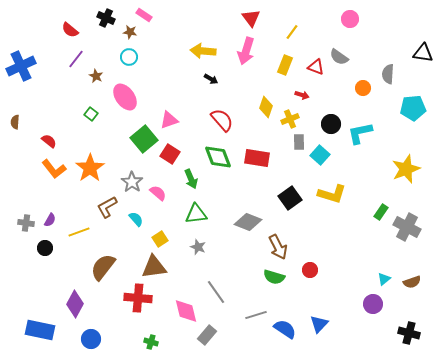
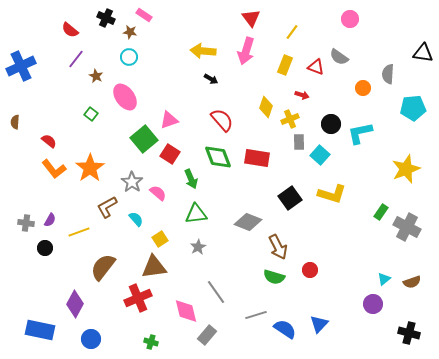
gray star at (198, 247): rotated 21 degrees clockwise
red cross at (138, 298): rotated 28 degrees counterclockwise
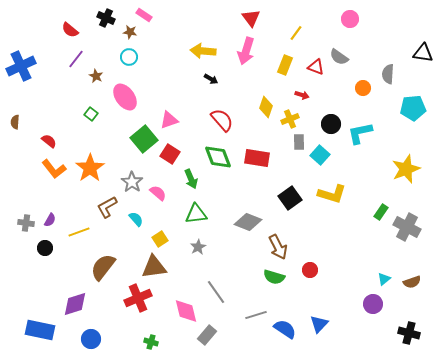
yellow line at (292, 32): moved 4 px right, 1 px down
purple diamond at (75, 304): rotated 44 degrees clockwise
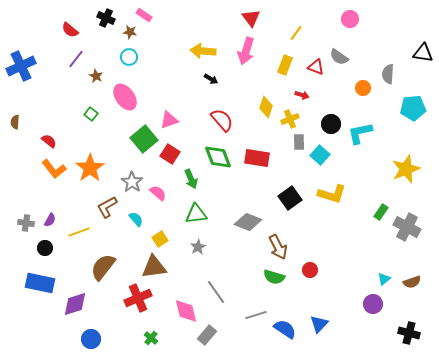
blue rectangle at (40, 330): moved 47 px up
green cross at (151, 342): moved 4 px up; rotated 24 degrees clockwise
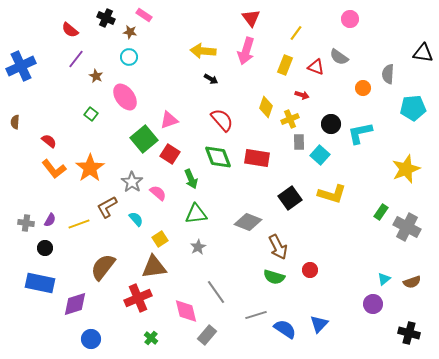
yellow line at (79, 232): moved 8 px up
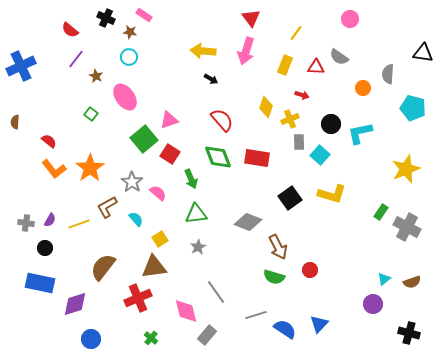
red triangle at (316, 67): rotated 18 degrees counterclockwise
cyan pentagon at (413, 108): rotated 20 degrees clockwise
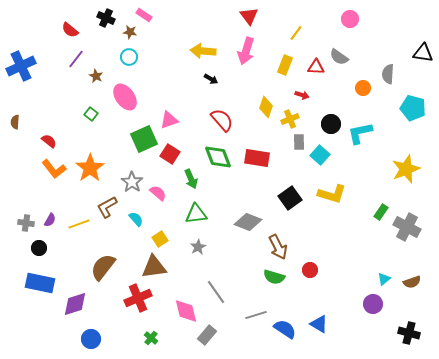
red triangle at (251, 18): moved 2 px left, 2 px up
green square at (144, 139): rotated 16 degrees clockwise
black circle at (45, 248): moved 6 px left
blue triangle at (319, 324): rotated 42 degrees counterclockwise
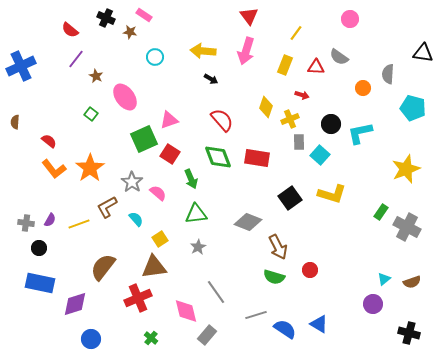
cyan circle at (129, 57): moved 26 px right
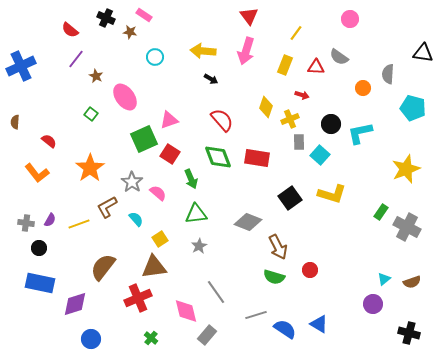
orange L-shape at (54, 169): moved 17 px left, 4 px down
gray star at (198, 247): moved 1 px right, 1 px up
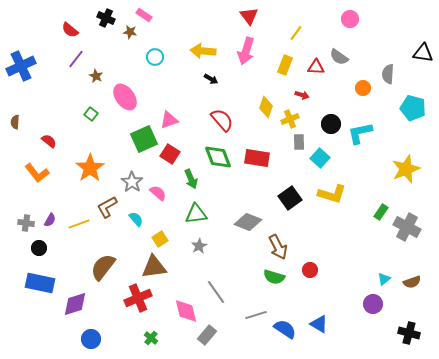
cyan square at (320, 155): moved 3 px down
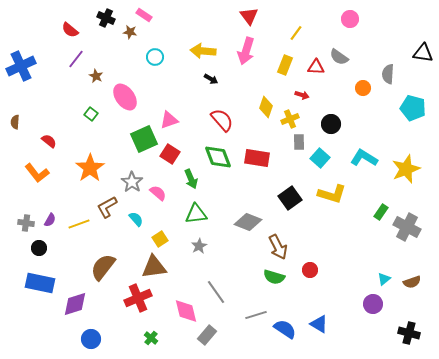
cyan L-shape at (360, 133): moved 4 px right, 25 px down; rotated 44 degrees clockwise
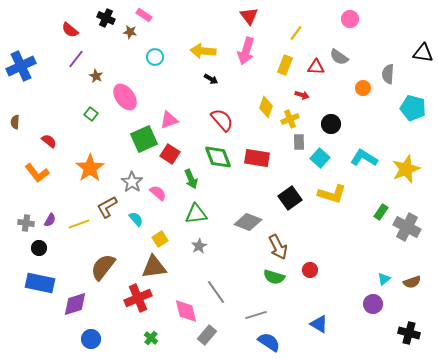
blue semicircle at (285, 329): moved 16 px left, 13 px down
